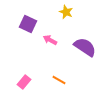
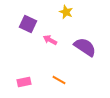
pink rectangle: rotated 40 degrees clockwise
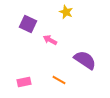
purple semicircle: moved 13 px down
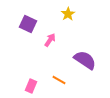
yellow star: moved 2 px right, 2 px down; rotated 16 degrees clockwise
pink arrow: rotated 96 degrees clockwise
pink rectangle: moved 7 px right, 4 px down; rotated 56 degrees counterclockwise
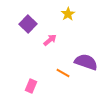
purple square: rotated 18 degrees clockwise
pink arrow: rotated 16 degrees clockwise
purple semicircle: moved 1 px right, 2 px down; rotated 15 degrees counterclockwise
orange line: moved 4 px right, 7 px up
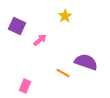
yellow star: moved 3 px left, 2 px down
purple square: moved 11 px left, 2 px down; rotated 18 degrees counterclockwise
pink arrow: moved 10 px left
pink rectangle: moved 6 px left
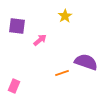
purple square: rotated 18 degrees counterclockwise
orange line: moved 1 px left; rotated 48 degrees counterclockwise
pink rectangle: moved 11 px left
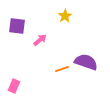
orange line: moved 4 px up
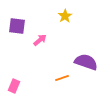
orange line: moved 9 px down
